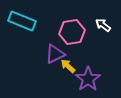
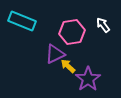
white arrow: rotated 14 degrees clockwise
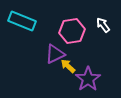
pink hexagon: moved 1 px up
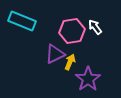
white arrow: moved 8 px left, 2 px down
yellow arrow: moved 2 px right, 4 px up; rotated 70 degrees clockwise
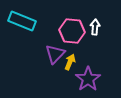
white arrow: rotated 42 degrees clockwise
pink hexagon: rotated 15 degrees clockwise
purple triangle: rotated 20 degrees counterclockwise
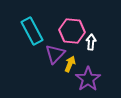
cyan rectangle: moved 10 px right, 10 px down; rotated 40 degrees clockwise
white arrow: moved 4 px left, 15 px down
yellow arrow: moved 2 px down
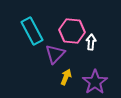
yellow arrow: moved 4 px left, 13 px down
purple star: moved 7 px right, 3 px down
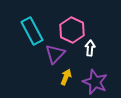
pink hexagon: moved 1 px up; rotated 20 degrees clockwise
white arrow: moved 1 px left, 6 px down
purple star: rotated 15 degrees counterclockwise
